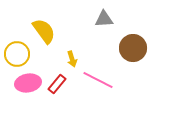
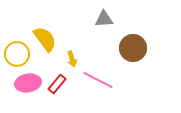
yellow semicircle: moved 1 px right, 8 px down
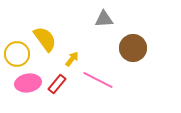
yellow arrow: rotated 126 degrees counterclockwise
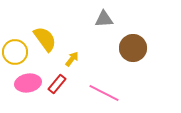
yellow circle: moved 2 px left, 2 px up
pink line: moved 6 px right, 13 px down
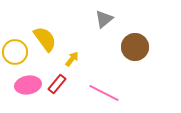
gray triangle: rotated 36 degrees counterclockwise
brown circle: moved 2 px right, 1 px up
pink ellipse: moved 2 px down
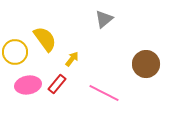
brown circle: moved 11 px right, 17 px down
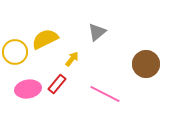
gray triangle: moved 7 px left, 13 px down
yellow semicircle: rotated 80 degrees counterclockwise
pink ellipse: moved 4 px down
pink line: moved 1 px right, 1 px down
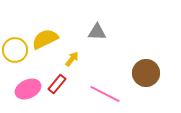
gray triangle: rotated 42 degrees clockwise
yellow circle: moved 2 px up
brown circle: moved 9 px down
pink ellipse: rotated 15 degrees counterclockwise
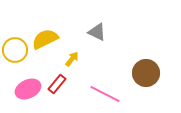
gray triangle: rotated 24 degrees clockwise
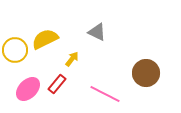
pink ellipse: rotated 20 degrees counterclockwise
